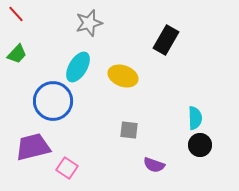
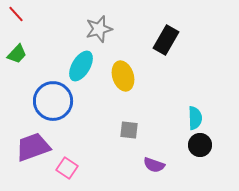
gray star: moved 10 px right, 6 px down
cyan ellipse: moved 3 px right, 1 px up
yellow ellipse: rotated 52 degrees clockwise
purple trapezoid: rotated 6 degrees counterclockwise
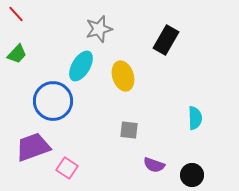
black circle: moved 8 px left, 30 px down
